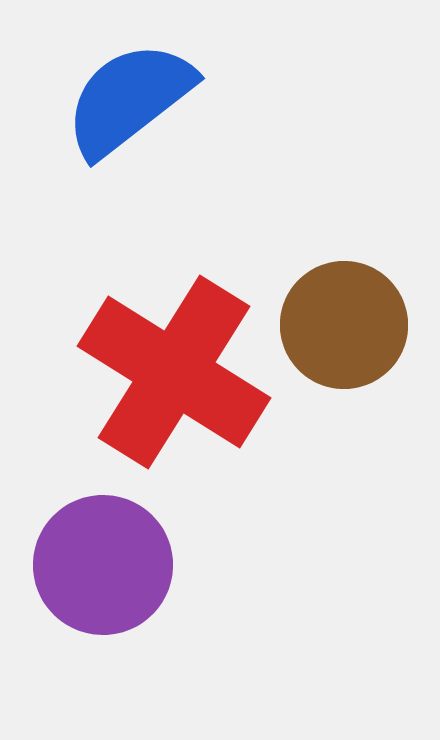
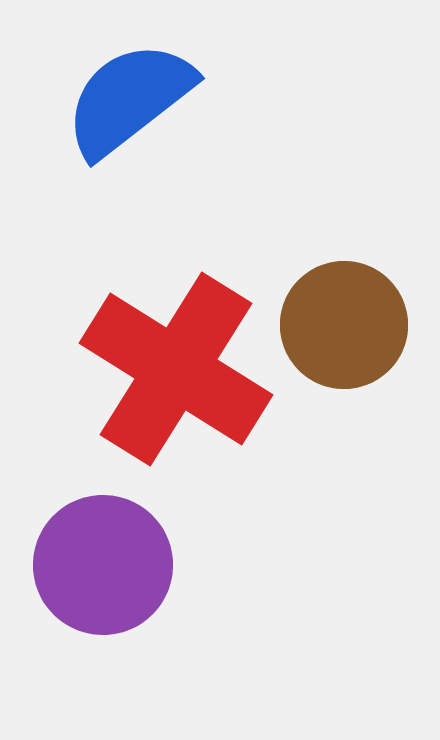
red cross: moved 2 px right, 3 px up
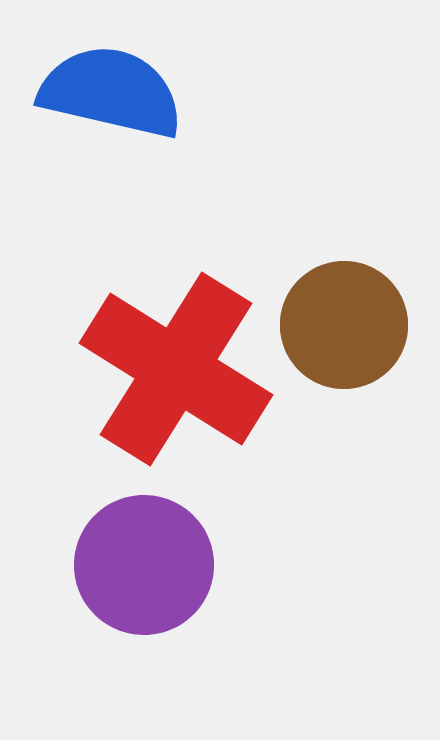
blue semicircle: moved 18 px left, 7 px up; rotated 51 degrees clockwise
purple circle: moved 41 px right
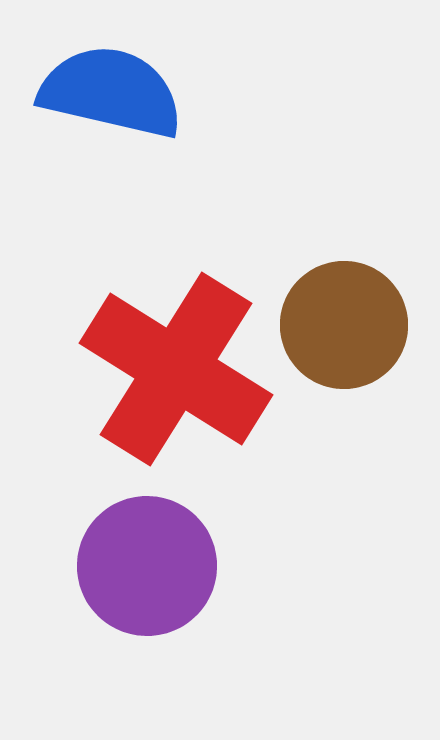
purple circle: moved 3 px right, 1 px down
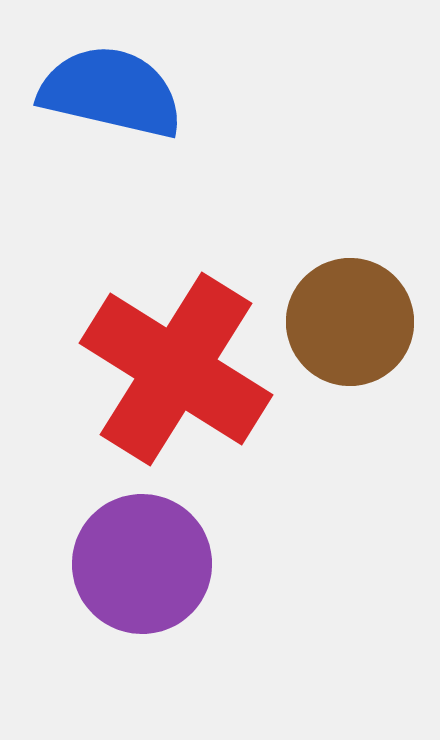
brown circle: moved 6 px right, 3 px up
purple circle: moved 5 px left, 2 px up
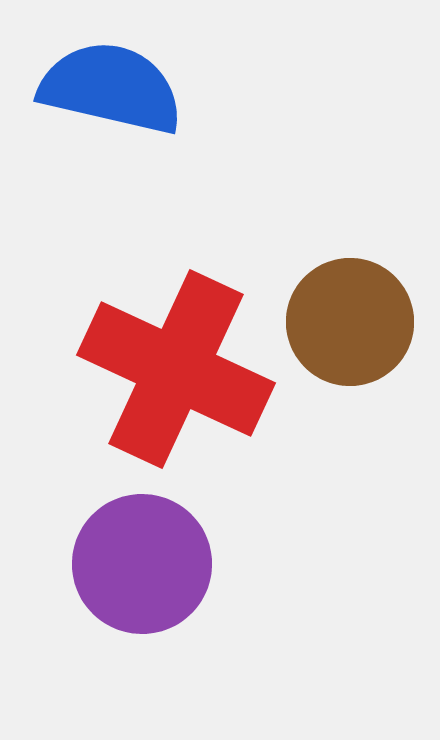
blue semicircle: moved 4 px up
red cross: rotated 7 degrees counterclockwise
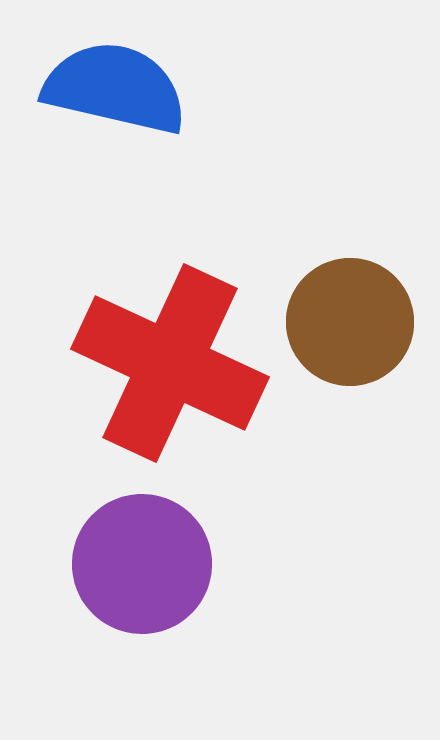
blue semicircle: moved 4 px right
red cross: moved 6 px left, 6 px up
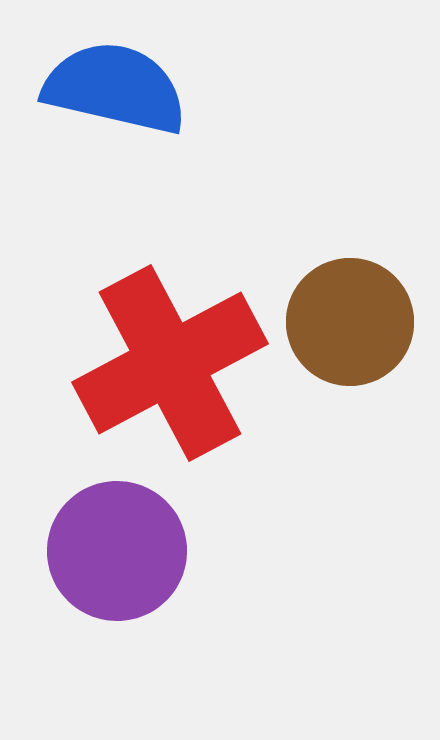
red cross: rotated 37 degrees clockwise
purple circle: moved 25 px left, 13 px up
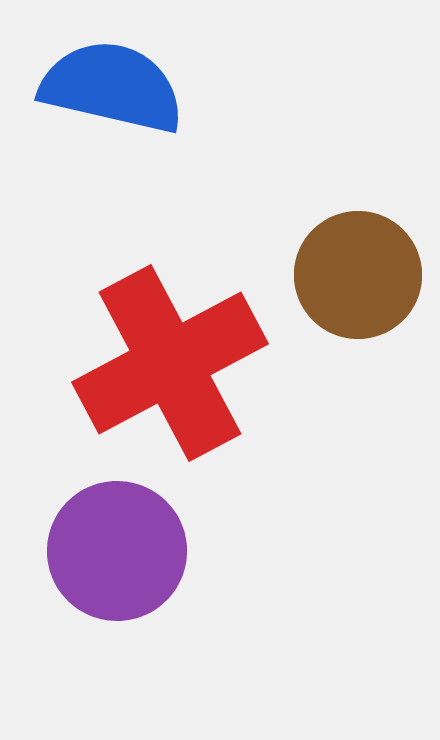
blue semicircle: moved 3 px left, 1 px up
brown circle: moved 8 px right, 47 px up
